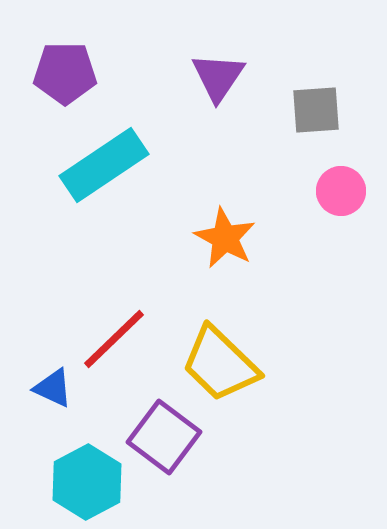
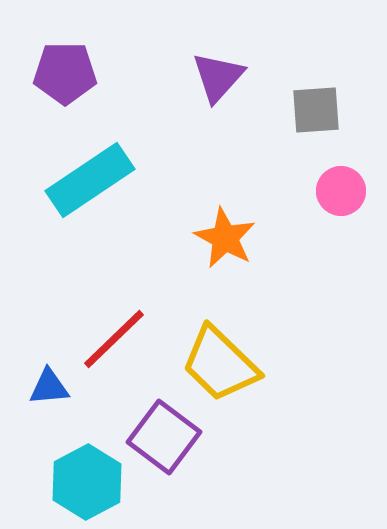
purple triangle: rotated 8 degrees clockwise
cyan rectangle: moved 14 px left, 15 px down
blue triangle: moved 4 px left, 1 px up; rotated 30 degrees counterclockwise
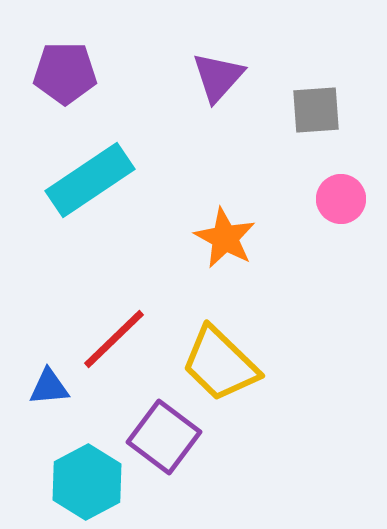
pink circle: moved 8 px down
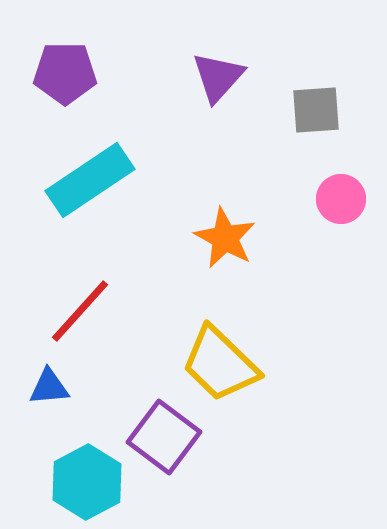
red line: moved 34 px left, 28 px up; rotated 4 degrees counterclockwise
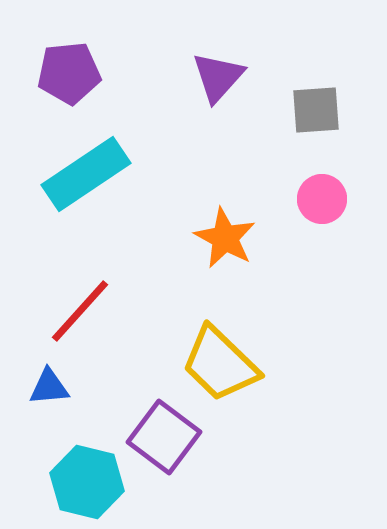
purple pentagon: moved 4 px right; rotated 6 degrees counterclockwise
cyan rectangle: moved 4 px left, 6 px up
pink circle: moved 19 px left
cyan hexagon: rotated 18 degrees counterclockwise
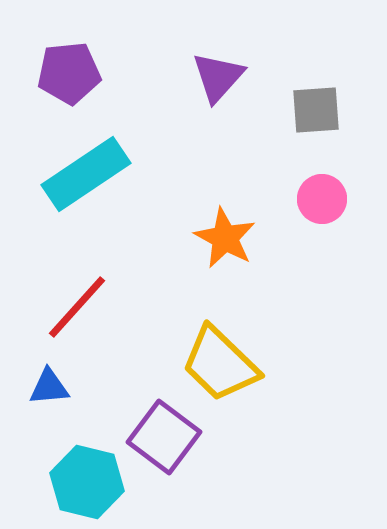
red line: moved 3 px left, 4 px up
